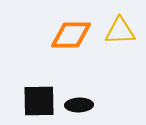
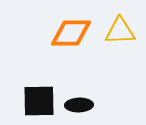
orange diamond: moved 2 px up
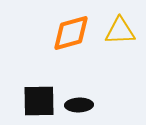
orange diamond: rotated 15 degrees counterclockwise
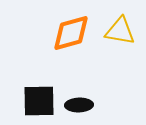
yellow triangle: rotated 12 degrees clockwise
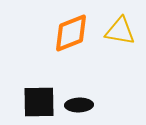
orange diamond: rotated 6 degrees counterclockwise
black square: moved 1 px down
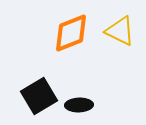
yellow triangle: rotated 16 degrees clockwise
black square: moved 6 px up; rotated 30 degrees counterclockwise
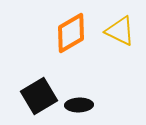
orange diamond: rotated 9 degrees counterclockwise
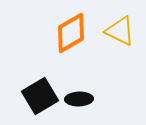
black square: moved 1 px right
black ellipse: moved 6 px up
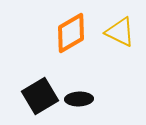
yellow triangle: moved 1 px down
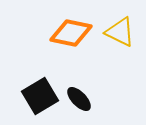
orange diamond: rotated 42 degrees clockwise
black ellipse: rotated 48 degrees clockwise
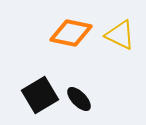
yellow triangle: moved 3 px down
black square: moved 1 px up
